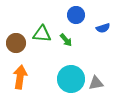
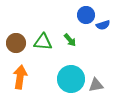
blue circle: moved 10 px right
blue semicircle: moved 3 px up
green triangle: moved 1 px right, 8 px down
green arrow: moved 4 px right
gray triangle: moved 2 px down
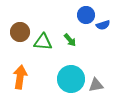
brown circle: moved 4 px right, 11 px up
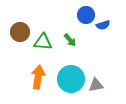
orange arrow: moved 18 px right
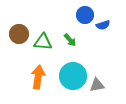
blue circle: moved 1 px left
brown circle: moved 1 px left, 2 px down
cyan circle: moved 2 px right, 3 px up
gray triangle: moved 1 px right
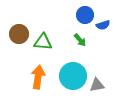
green arrow: moved 10 px right
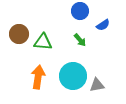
blue circle: moved 5 px left, 4 px up
blue semicircle: rotated 16 degrees counterclockwise
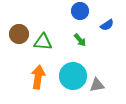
blue semicircle: moved 4 px right
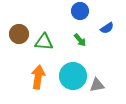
blue semicircle: moved 3 px down
green triangle: moved 1 px right
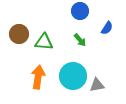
blue semicircle: rotated 24 degrees counterclockwise
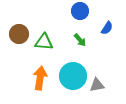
orange arrow: moved 2 px right, 1 px down
